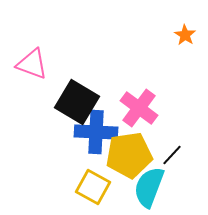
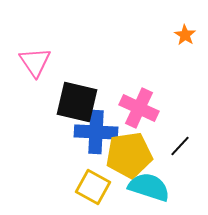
pink triangle: moved 3 px right, 2 px up; rotated 36 degrees clockwise
black square: rotated 18 degrees counterclockwise
pink cross: rotated 12 degrees counterclockwise
black line: moved 8 px right, 9 px up
cyan semicircle: rotated 87 degrees clockwise
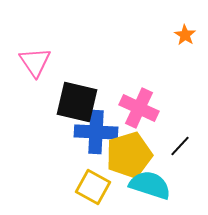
yellow pentagon: rotated 9 degrees counterclockwise
cyan semicircle: moved 1 px right, 2 px up
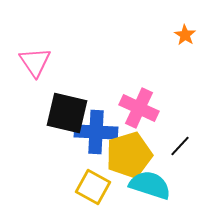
black square: moved 10 px left, 11 px down
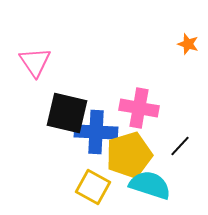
orange star: moved 3 px right, 9 px down; rotated 15 degrees counterclockwise
pink cross: rotated 15 degrees counterclockwise
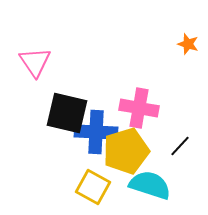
yellow pentagon: moved 3 px left, 4 px up
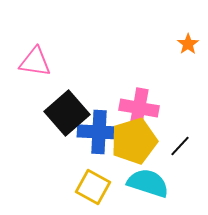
orange star: rotated 20 degrees clockwise
pink triangle: rotated 48 degrees counterclockwise
black square: rotated 36 degrees clockwise
blue cross: moved 3 px right
yellow pentagon: moved 8 px right, 10 px up
cyan semicircle: moved 2 px left, 2 px up
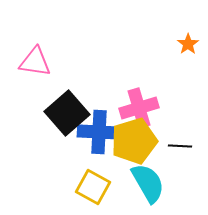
pink cross: rotated 27 degrees counterclockwise
black line: rotated 50 degrees clockwise
cyan semicircle: rotated 42 degrees clockwise
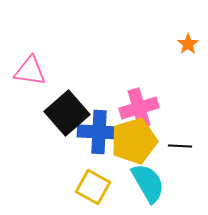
pink triangle: moved 5 px left, 9 px down
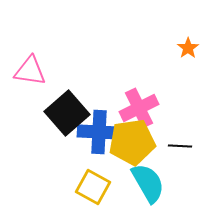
orange star: moved 4 px down
pink cross: rotated 9 degrees counterclockwise
yellow pentagon: moved 2 px left, 1 px down; rotated 9 degrees clockwise
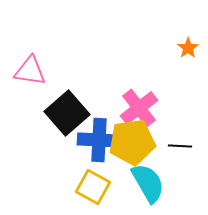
pink cross: rotated 12 degrees counterclockwise
blue cross: moved 8 px down
